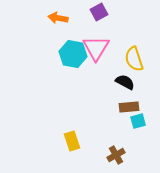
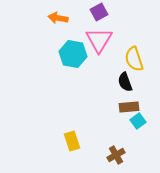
pink triangle: moved 3 px right, 8 px up
black semicircle: rotated 138 degrees counterclockwise
cyan square: rotated 21 degrees counterclockwise
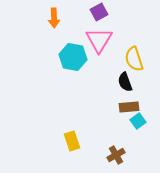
orange arrow: moved 4 px left; rotated 102 degrees counterclockwise
cyan hexagon: moved 3 px down
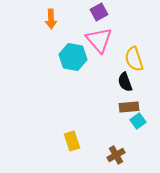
orange arrow: moved 3 px left, 1 px down
pink triangle: rotated 12 degrees counterclockwise
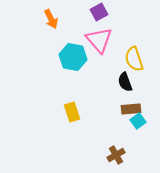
orange arrow: rotated 24 degrees counterclockwise
brown rectangle: moved 2 px right, 2 px down
yellow rectangle: moved 29 px up
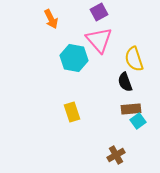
cyan hexagon: moved 1 px right, 1 px down
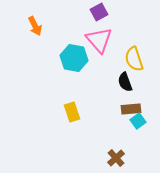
orange arrow: moved 16 px left, 7 px down
brown cross: moved 3 px down; rotated 12 degrees counterclockwise
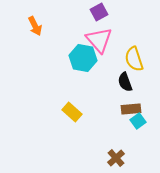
cyan hexagon: moved 9 px right
yellow rectangle: rotated 30 degrees counterclockwise
